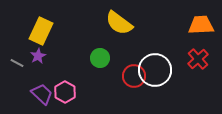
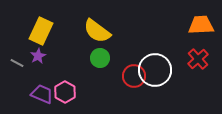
yellow semicircle: moved 22 px left, 8 px down
purple trapezoid: rotated 20 degrees counterclockwise
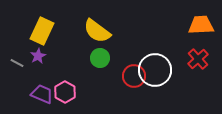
yellow rectangle: moved 1 px right
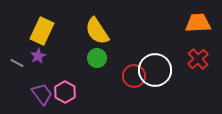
orange trapezoid: moved 3 px left, 2 px up
yellow semicircle: rotated 20 degrees clockwise
green circle: moved 3 px left
purple trapezoid: rotated 30 degrees clockwise
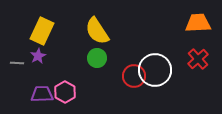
gray line: rotated 24 degrees counterclockwise
purple trapezoid: rotated 55 degrees counterclockwise
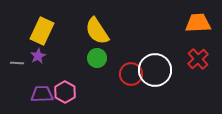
red circle: moved 3 px left, 2 px up
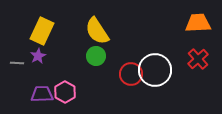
green circle: moved 1 px left, 2 px up
